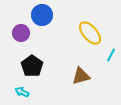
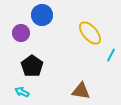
brown triangle: moved 15 px down; rotated 24 degrees clockwise
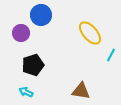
blue circle: moved 1 px left
black pentagon: moved 1 px right, 1 px up; rotated 20 degrees clockwise
cyan arrow: moved 4 px right
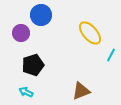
brown triangle: rotated 30 degrees counterclockwise
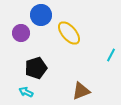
yellow ellipse: moved 21 px left
black pentagon: moved 3 px right, 3 px down
